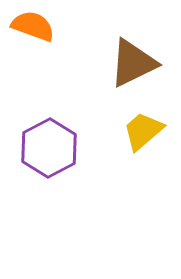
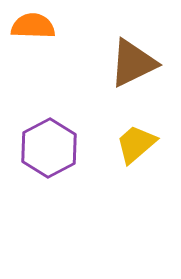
orange semicircle: rotated 18 degrees counterclockwise
yellow trapezoid: moved 7 px left, 13 px down
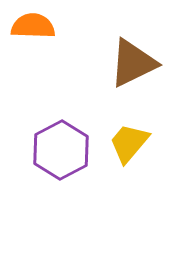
yellow trapezoid: moved 7 px left, 1 px up; rotated 9 degrees counterclockwise
purple hexagon: moved 12 px right, 2 px down
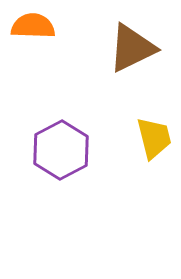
brown triangle: moved 1 px left, 15 px up
yellow trapezoid: moved 25 px right, 5 px up; rotated 126 degrees clockwise
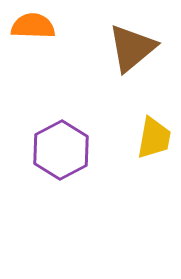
brown triangle: rotated 14 degrees counterclockwise
yellow trapezoid: rotated 24 degrees clockwise
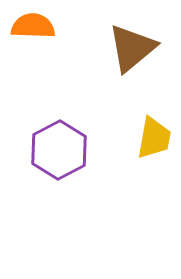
purple hexagon: moved 2 px left
